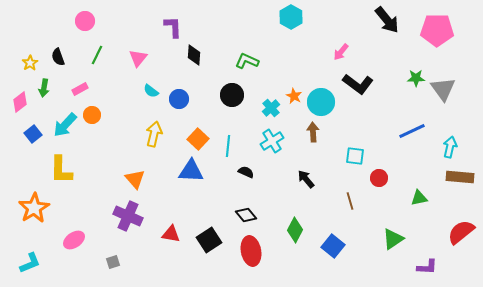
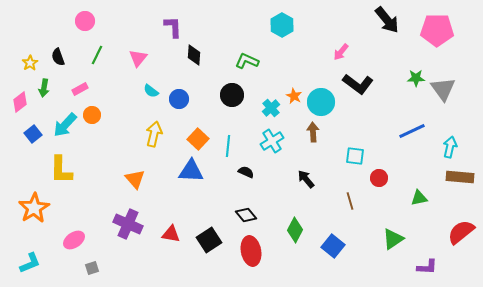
cyan hexagon at (291, 17): moved 9 px left, 8 px down
purple cross at (128, 216): moved 8 px down
gray square at (113, 262): moved 21 px left, 6 px down
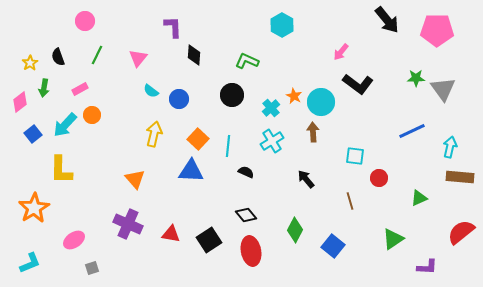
green triangle at (419, 198): rotated 12 degrees counterclockwise
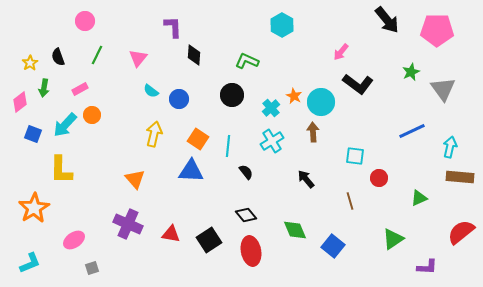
green star at (416, 78): moved 5 px left, 6 px up; rotated 24 degrees counterclockwise
blue square at (33, 134): rotated 30 degrees counterclockwise
orange square at (198, 139): rotated 10 degrees counterclockwise
black semicircle at (246, 172): rotated 28 degrees clockwise
green diamond at (295, 230): rotated 50 degrees counterclockwise
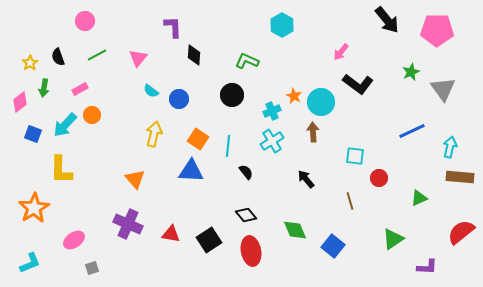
green line at (97, 55): rotated 36 degrees clockwise
cyan cross at (271, 108): moved 1 px right, 3 px down; rotated 18 degrees clockwise
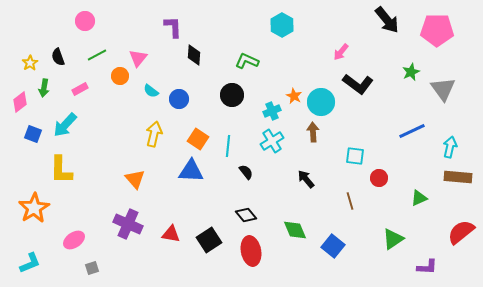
orange circle at (92, 115): moved 28 px right, 39 px up
brown rectangle at (460, 177): moved 2 px left
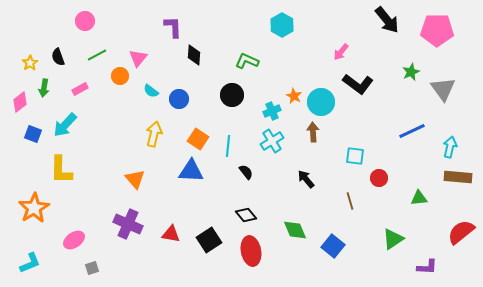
green triangle at (419, 198): rotated 18 degrees clockwise
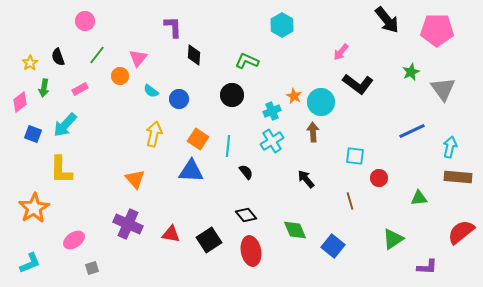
green line at (97, 55): rotated 24 degrees counterclockwise
